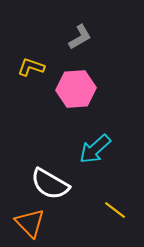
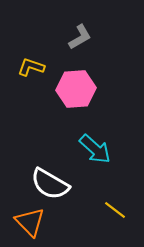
cyan arrow: rotated 96 degrees counterclockwise
orange triangle: moved 1 px up
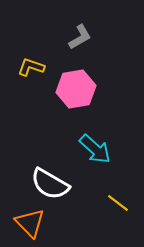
pink hexagon: rotated 6 degrees counterclockwise
yellow line: moved 3 px right, 7 px up
orange triangle: moved 1 px down
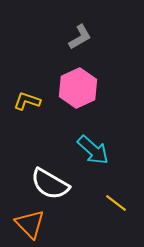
yellow L-shape: moved 4 px left, 34 px down
pink hexagon: moved 2 px right, 1 px up; rotated 15 degrees counterclockwise
cyan arrow: moved 2 px left, 1 px down
yellow line: moved 2 px left
orange triangle: moved 1 px down
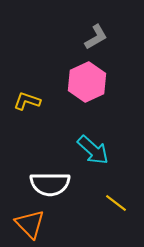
gray L-shape: moved 16 px right
pink hexagon: moved 9 px right, 6 px up
white semicircle: rotated 30 degrees counterclockwise
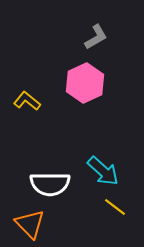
pink hexagon: moved 2 px left, 1 px down
yellow L-shape: rotated 20 degrees clockwise
cyan arrow: moved 10 px right, 21 px down
yellow line: moved 1 px left, 4 px down
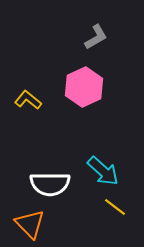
pink hexagon: moved 1 px left, 4 px down
yellow L-shape: moved 1 px right, 1 px up
